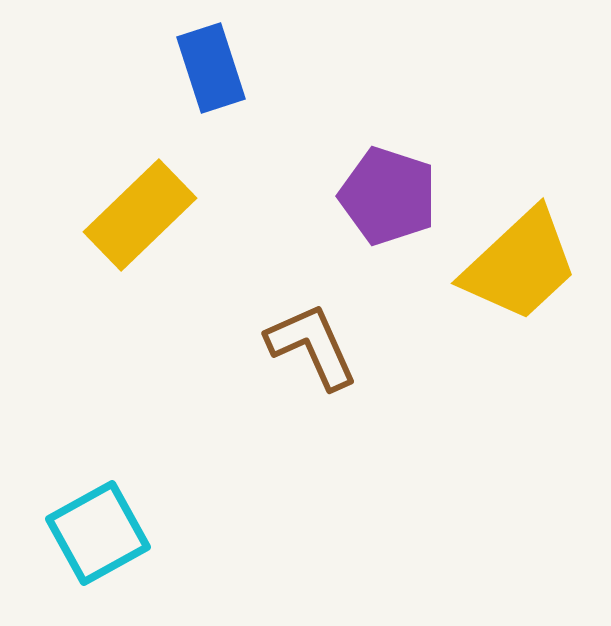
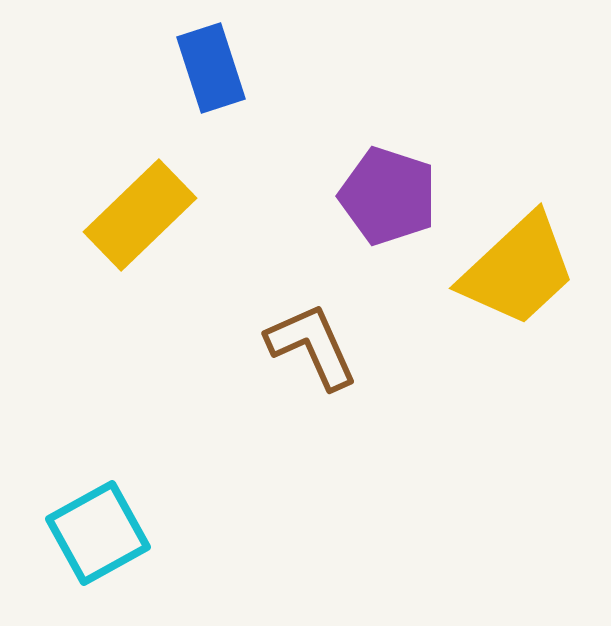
yellow trapezoid: moved 2 px left, 5 px down
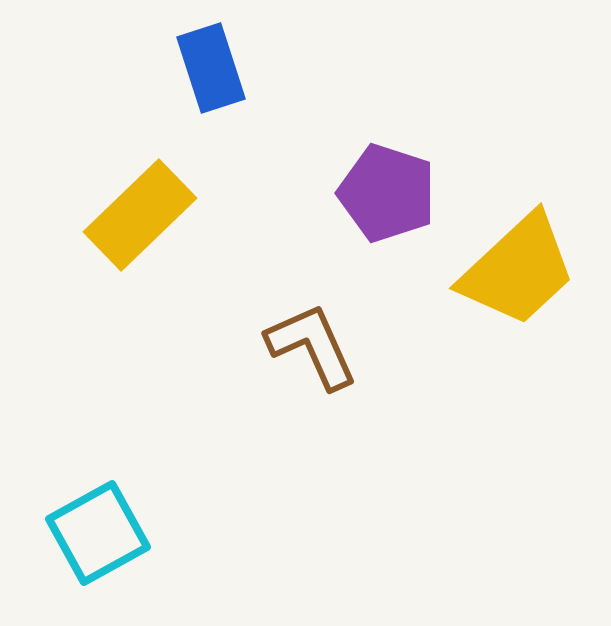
purple pentagon: moved 1 px left, 3 px up
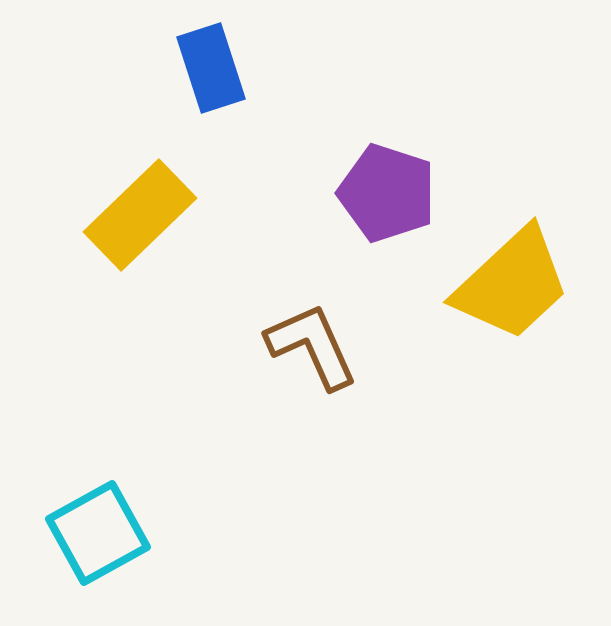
yellow trapezoid: moved 6 px left, 14 px down
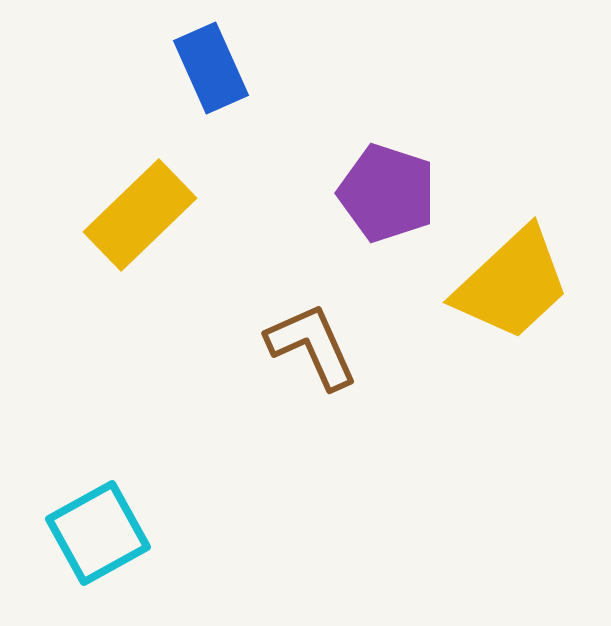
blue rectangle: rotated 6 degrees counterclockwise
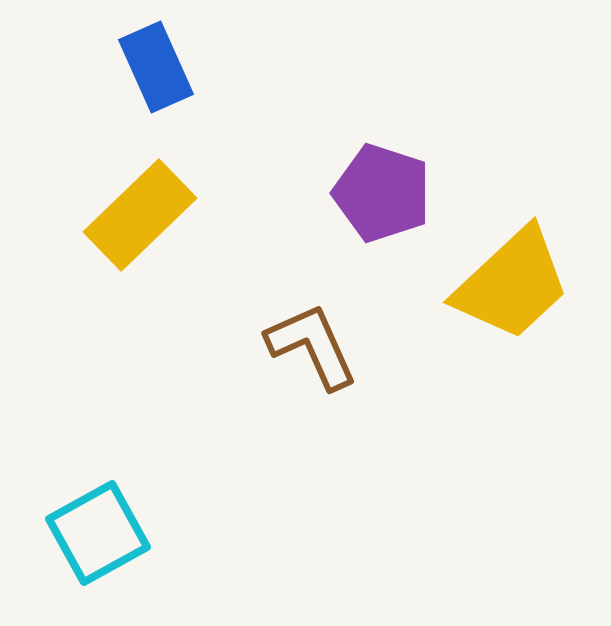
blue rectangle: moved 55 px left, 1 px up
purple pentagon: moved 5 px left
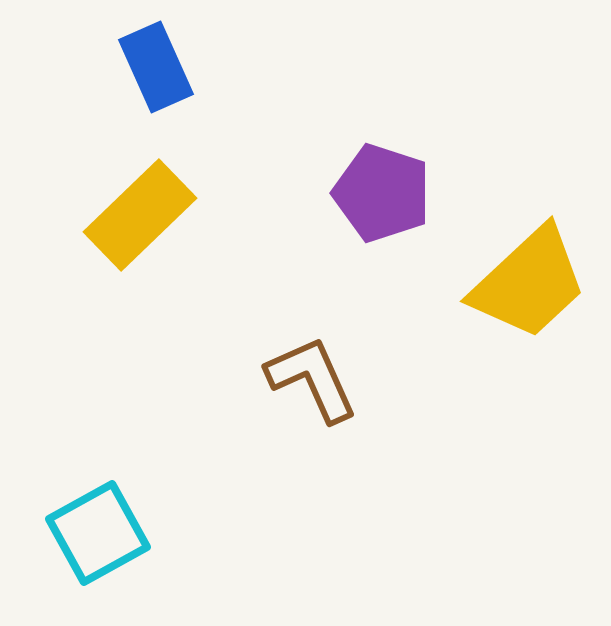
yellow trapezoid: moved 17 px right, 1 px up
brown L-shape: moved 33 px down
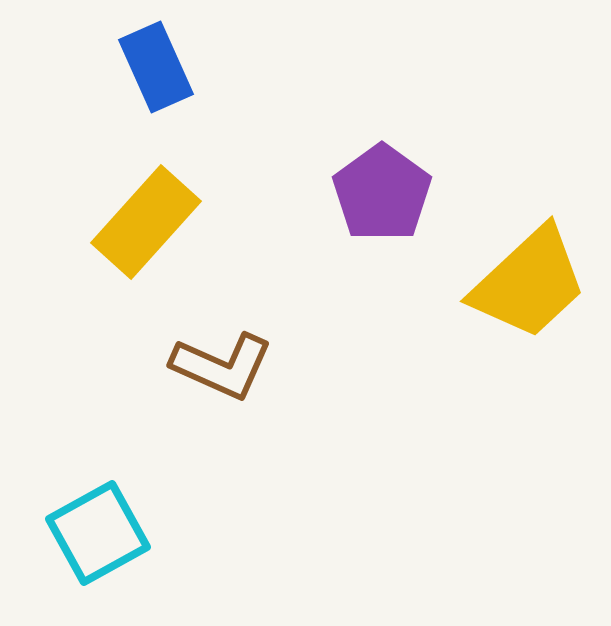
purple pentagon: rotated 18 degrees clockwise
yellow rectangle: moved 6 px right, 7 px down; rotated 4 degrees counterclockwise
brown L-shape: moved 90 px left, 13 px up; rotated 138 degrees clockwise
